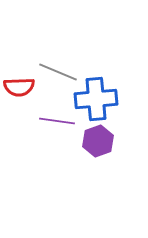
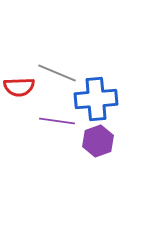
gray line: moved 1 px left, 1 px down
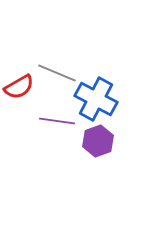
red semicircle: rotated 28 degrees counterclockwise
blue cross: rotated 33 degrees clockwise
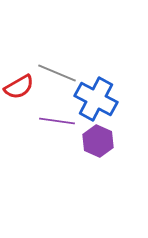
purple hexagon: rotated 16 degrees counterclockwise
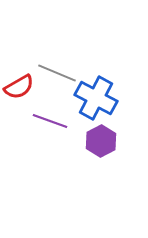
blue cross: moved 1 px up
purple line: moved 7 px left; rotated 12 degrees clockwise
purple hexagon: moved 3 px right; rotated 8 degrees clockwise
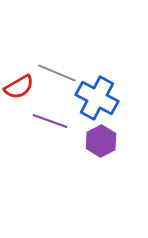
blue cross: moved 1 px right
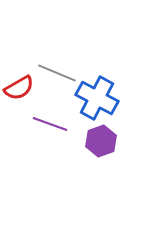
red semicircle: moved 1 px down
purple line: moved 3 px down
purple hexagon: rotated 8 degrees clockwise
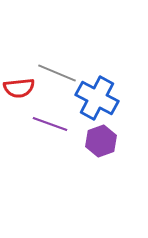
red semicircle: rotated 24 degrees clockwise
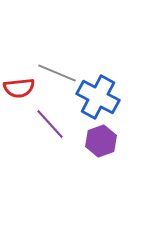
blue cross: moved 1 px right, 1 px up
purple line: rotated 28 degrees clockwise
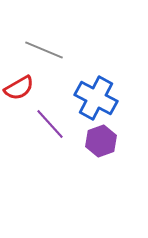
gray line: moved 13 px left, 23 px up
red semicircle: rotated 24 degrees counterclockwise
blue cross: moved 2 px left, 1 px down
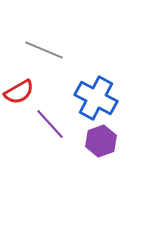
red semicircle: moved 4 px down
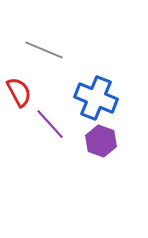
red semicircle: rotated 88 degrees counterclockwise
blue cross: rotated 6 degrees counterclockwise
purple hexagon: rotated 20 degrees counterclockwise
